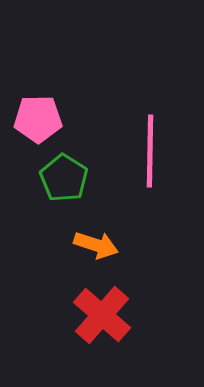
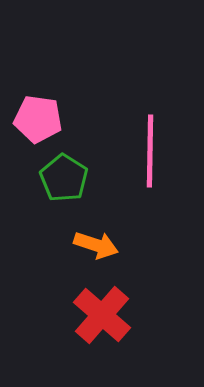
pink pentagon: rotated 9 degrees clockwise
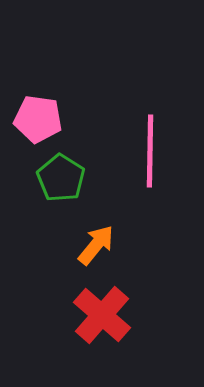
green pentagon: moved 3 px left
orange arrow: rotated 69 degrees counterclockwise
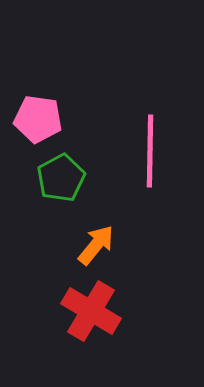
green pentagon: rotated 12 degrees clockwise
red cross: moved 11 px left, 4 px up; rotated 10 degrees counterclockwise
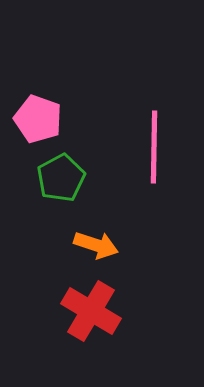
pink pentagon: rotated 12 degrees clockwise
pink line: moved 4 px right, 4 px up
orange arrow: rotated 69 degrees clockwise
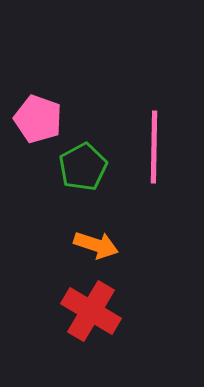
green pentagon: moved 22 px right, 11 px up
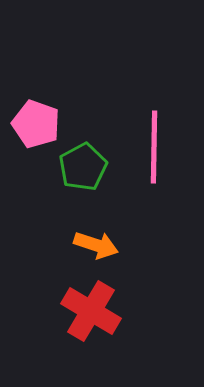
pink pentagon: moved 2 px left, 5 px down
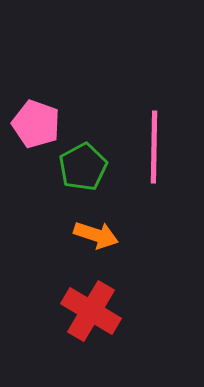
orange arrow: moved 10 px up
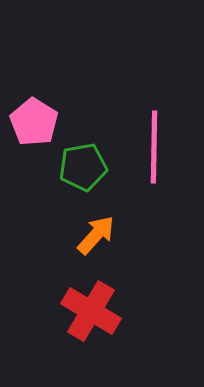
pink pentagon: moved 2 px left, 2 px up; rotated 12 degrees clockwise
green pentagon: rotated 18 degrees clockwise
orange arrow: rotated 66 degrees counterclockwise
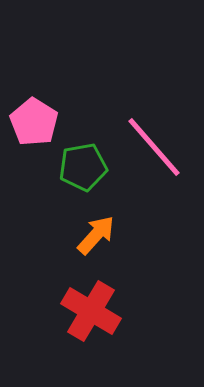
pink line: rotated 42 degrees counterclockwise
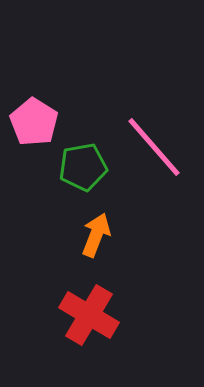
orange arrow: rotated 21 degrees counterclockwise
red cross: moved 2 px left, 4 px down
